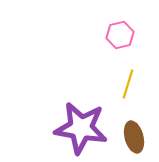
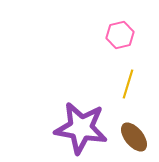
brown ellipse: rotated 24 degrees counterclockwise
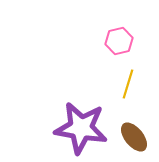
pink hexagon: moved 1 px left, 6 px down
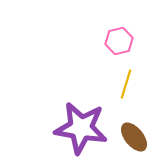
yellow line: moved 2 px left
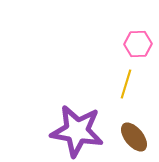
pink hexagon: moved 19 px right, 3 px down; rotated 12 degrees clockwise
purple star: moved 4 px left, 3 px down
